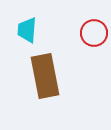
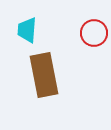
brown rectangle: moved 1 px left, 1 px up
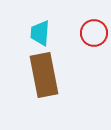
cyan trapezoid: moved 13 px right, 3 px down
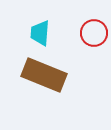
brown rectangle: rotated 57 degrees counterclockwise
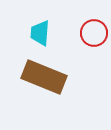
brown rectangle: moved 2 px down
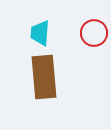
brown rectangle: rotated 63 degrees clockwise
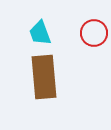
cyan trapezoid: rotated 24 degrees counterclockwise
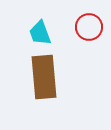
red circle: moved 5 px left, 6 px up
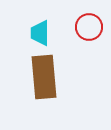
cyan trapezoid: rotated 20 degrees clockwise
